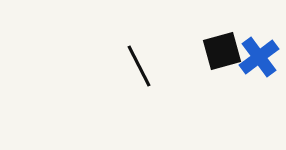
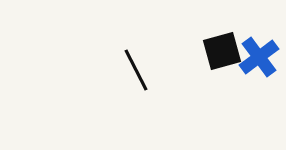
black line: moved 3 px left, 4 px down
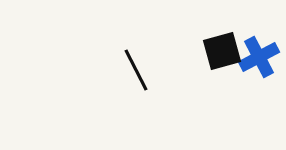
blue cross: rotated 9 degrees clockwise
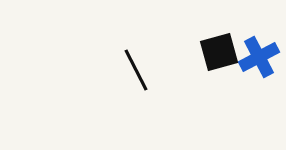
black square: moved 3 px left, 1 px down
